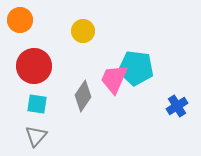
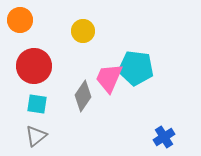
pink trapezoid: moved 5 px left, 1 px up
blue cross: moved 13 px left, 31 px down
gray triangle: rotated 10 degrees clockwise
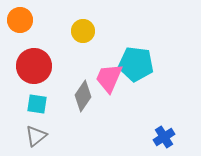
cyan pentagon: moved 4 px up
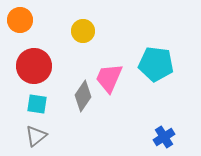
cyan pentagon: moved 20 px right
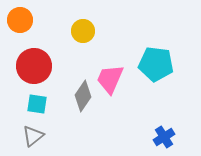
pink trapezoid: moved 1 px right, 1 px down
gray triangle: moved 3 px left
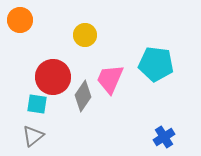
yellow circle: moved 2 px right, 4 px down
red circle: moved 19 px right, 11 px down
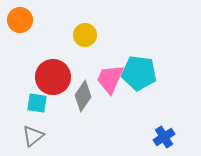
cyan pentagon: moved 17 px left, 9 px down
cyan square: moved 1 px up
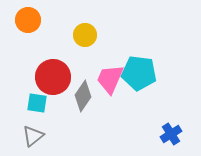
orange circle: moved 8 px right
blue cross: moved 7 px right, 3 px up
